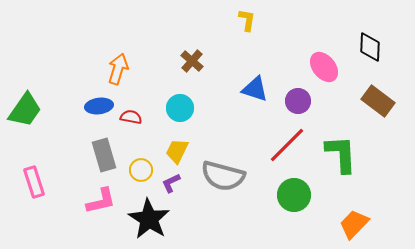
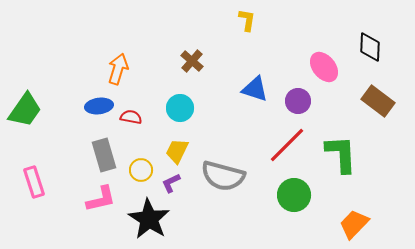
pink L-shape: moved 2 px up
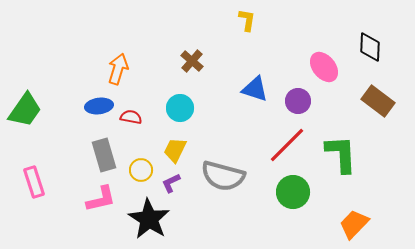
yellow trapezoid: moved 2 px left, 1 px up
green circle: moved 1 px left, 3 px up
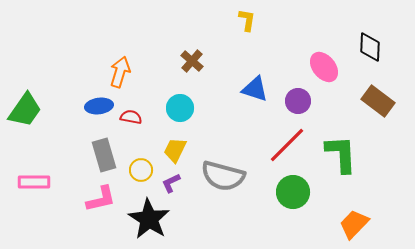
orange arrow: moved 2 px right, 3 px down
pink rectangle: rotated 72 degrees counterclockwise
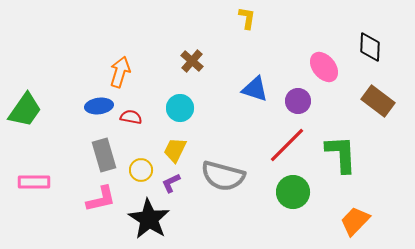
yellow L-shape: moved 2 px up
orange trapezoid: moved 1 px right, 3 px up
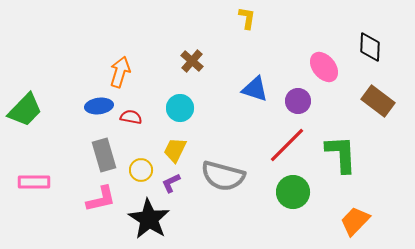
green trapezoid: rotated 9 degrees clockwise
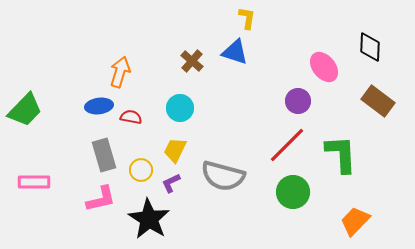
blue triangle: moved 20 px left, 37 px up
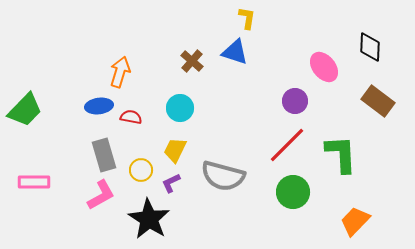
purple circle: moved 3 px left
pink L-shape: moved 4 px up; rotated 16 degrees counterclockwise
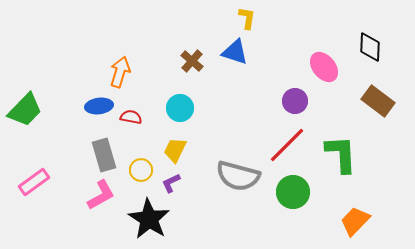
gray semicircle: moved 15 px right
pink rectangle: rotated 36 degrees counterclockwise
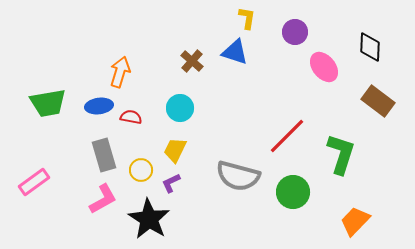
purple circle: moved 69 px up
green trapezoid: moved 23 px right, 7 px up; rotated 36 degrees clockwise
red line: moved 9 px up
green L-shape: rotated 21 degrees clockwise
pink L-shape: moved 2 px right, 4 px down
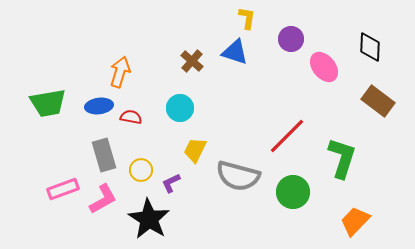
purple circle: moved 4 px left, 7 px down
yellow trapezoid: moved 20 px right
green L-shape: moved 1 px right, 4 px down
pink rectangle: moved 29 px right, 7 px down; rotated 16 degrees clockwise
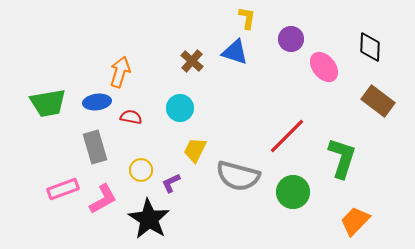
blue ellipse: moved 2 px left, 4 px up
gray rectangle: moved 9 px left, 8 px up
